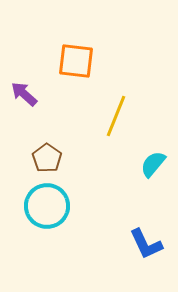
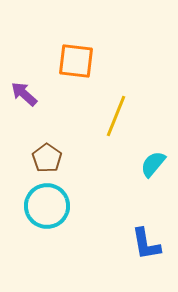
blue L-shape: rotated 15 degrees clockwise
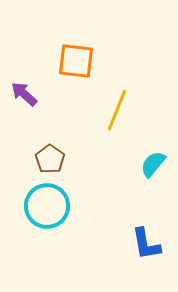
yellow line: moved 1 px right, 6 px up
brown pentagon: moved 3 px right, 1 px down
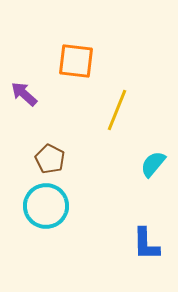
brown pentagon: rotated 8 degrees counterclockwise
cyan circle: moved 1 px left
blue L-shape: rotated 9 degrees clockwise
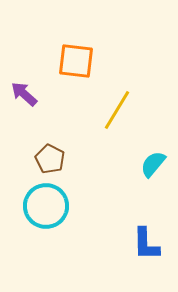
yellow line: rotated 9 degrees clockwise
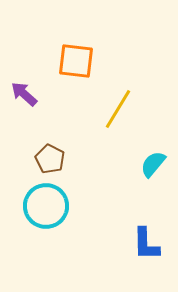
yellow line: moved 1 px right, 1 px up
